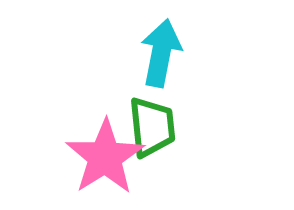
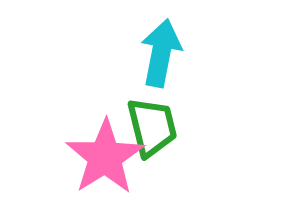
green trapezoid: rotated 8 degrees counterclockwise
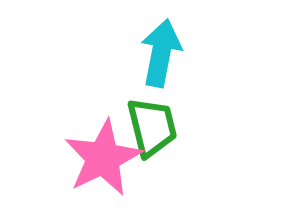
pink star: moved 2 px left, 1 px down; rotated 6 degrees clockwise
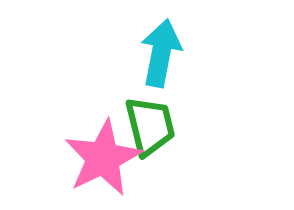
green trapezoid: moved 2 px left, 1 px up
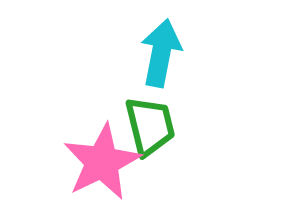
pink star: moved 1 px left, 4 px down
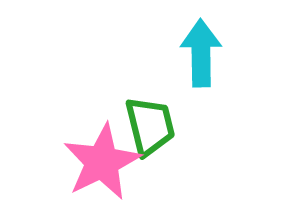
cyan arrow: moved 40 px right; rotated 12 degrees counterclockwise
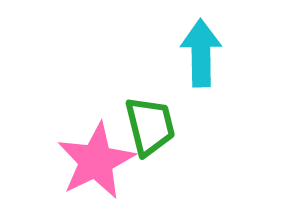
pink star: moved 6 px left, 1 px up
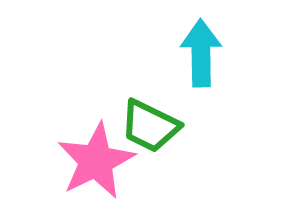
green trapezoid: rotated 130 degrees clockwise
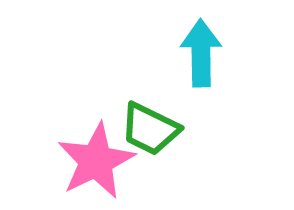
green trapezoid: moved 3 px down
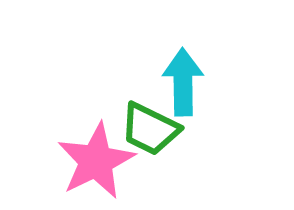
cyan arrow: moved 18 px left, 29 px down
